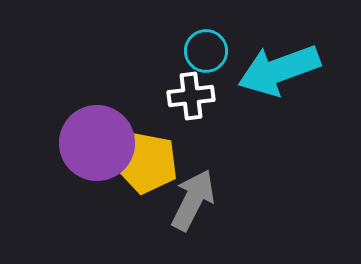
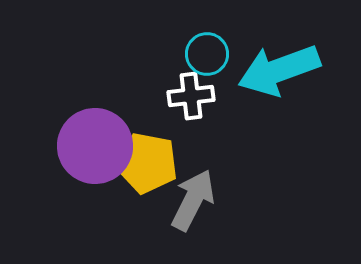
cyan circle: moved 1 px right, 3 px down
purple circle: moved 2 px left, 3 px down
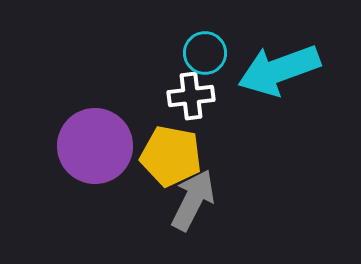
cyan circle: moved 2 px left, 1 px up
yellow pentagon: moved 24 px right, 7 px up
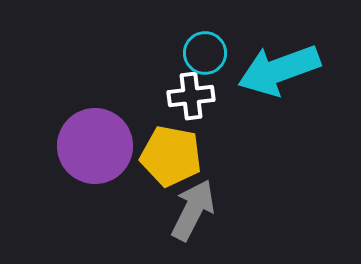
gray arrow: moved 10 px down
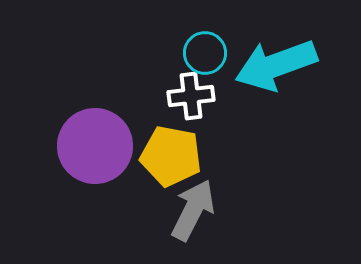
cyan arrow: moved 3 px left, 5 px up
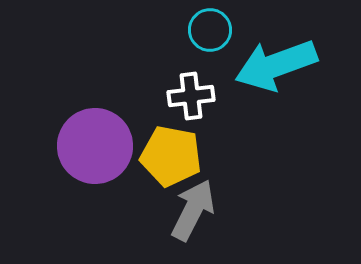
cyan circle: moved 5 px right, 23 px up
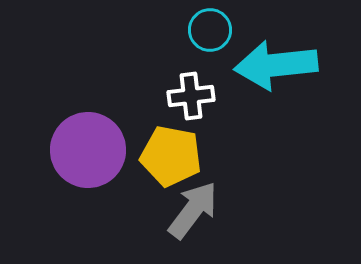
cyan arrow: rotated 14 degrees clockwise
purple circle: moved 7 px left, 4 px down
gray arrow: rotated 10 degrees clockwise
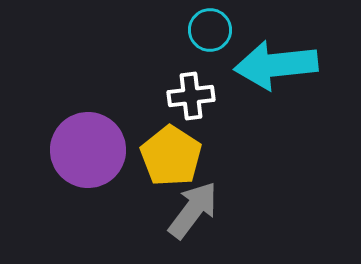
yellow pentagon: rotated 22 degrees clockwise
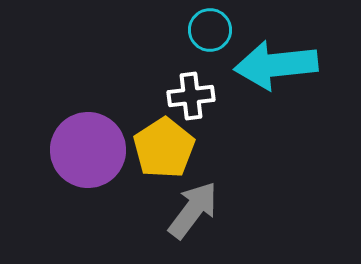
yellow pentagon: moved 7 px left, 8 px up; rotated 6 degrees clockwise
